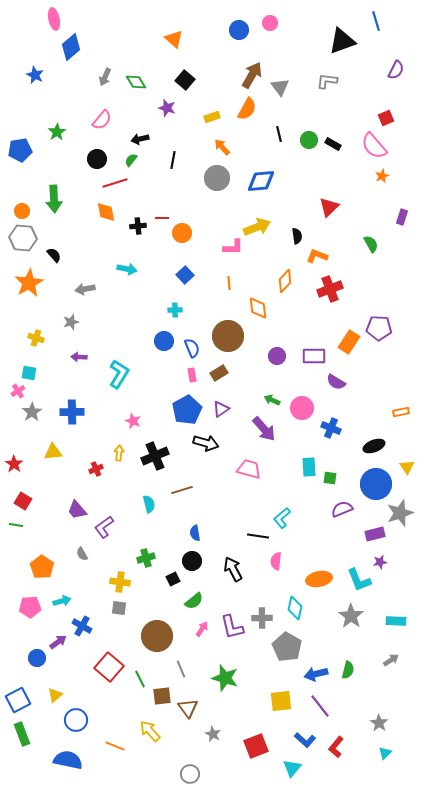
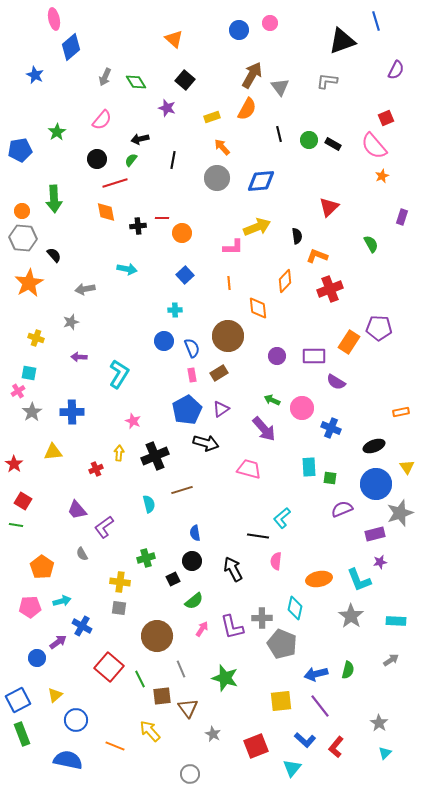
gray pentagon at (287, 647): moved 5 px left, 3 px up; rotated 8 degrees counterclockwise
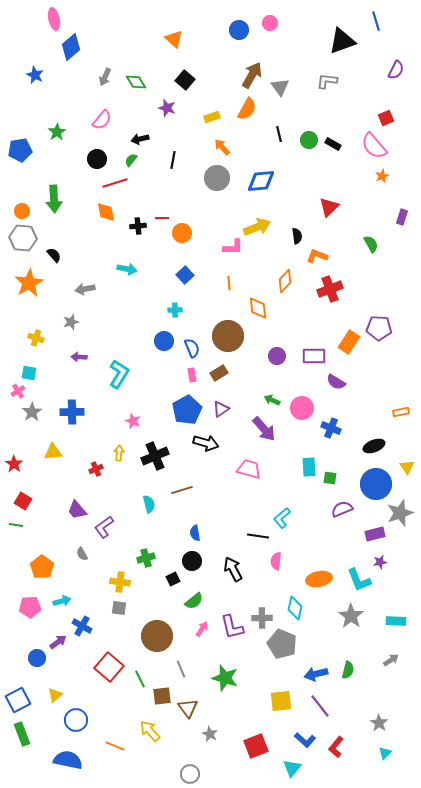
gray star at (213, 734): moved 3 px left
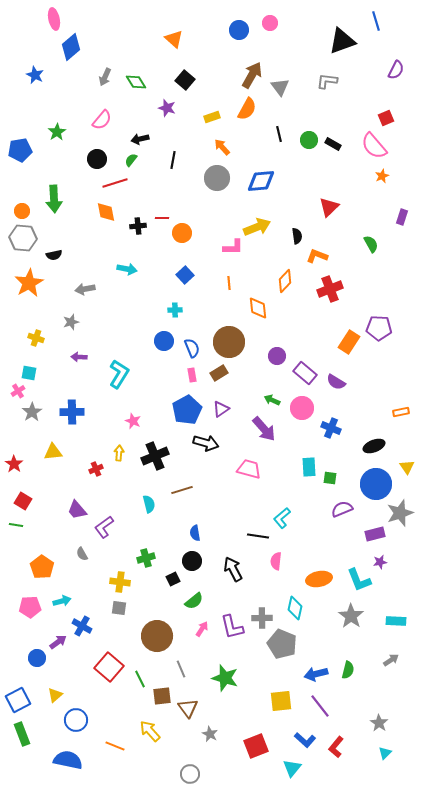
black semicircle at (54, 255): rotated 119 degrees clockwise
brown circle at (228, 336): moved 1 px right, 6 px down
purple rectangle at (314, 356): moved 9 px left, 17 px down; rotated 40 degrees clockwise
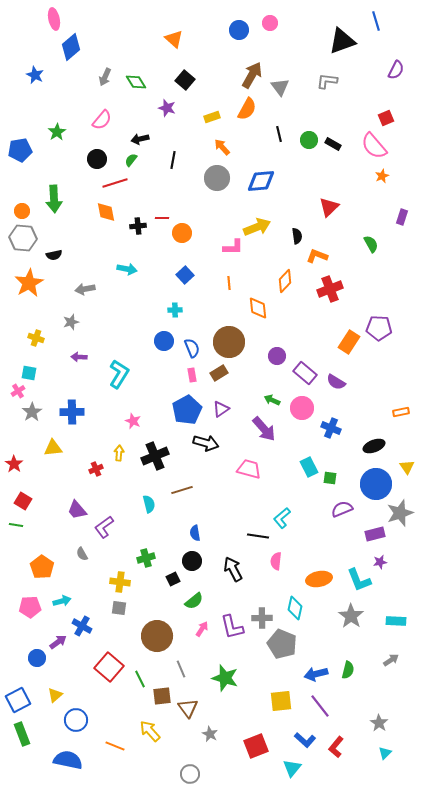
yellow triangle at (53, 452): moved 4 px up
cyan rectangle at (309, 467): rotated 24 degrees counterclockwise
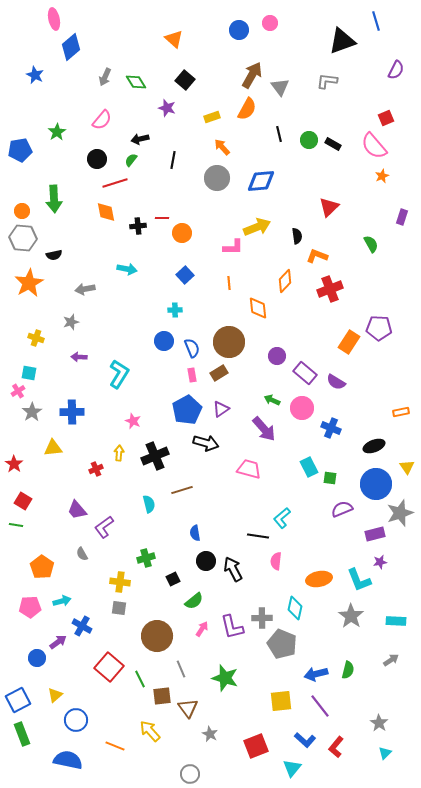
black circle at (192, 561): moved 14 px right
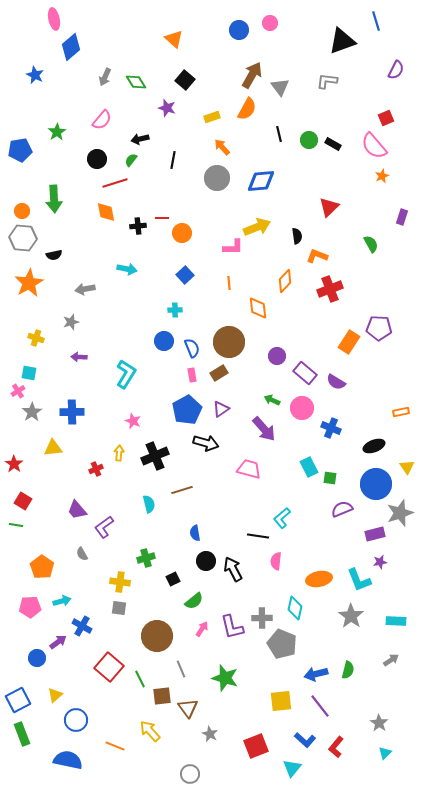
cyan L-shape at (119, 374): moved 7 px right
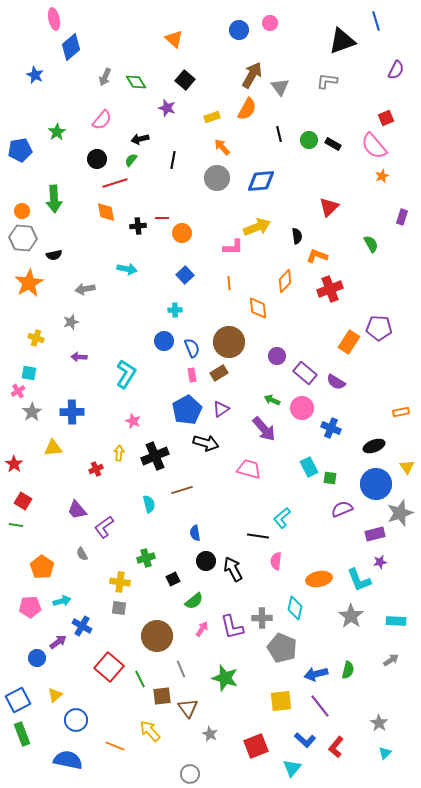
gray pentagon at (282, 644): moved 4 px down
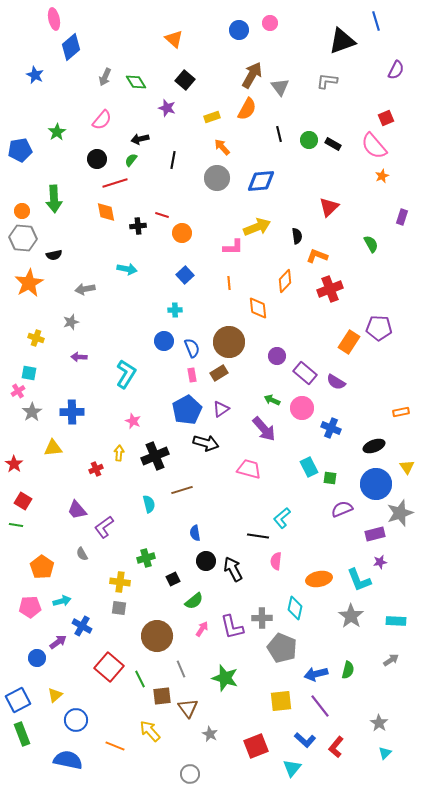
red line at (162, 218): moved 3 px up; rotated 16 degrees clockwise
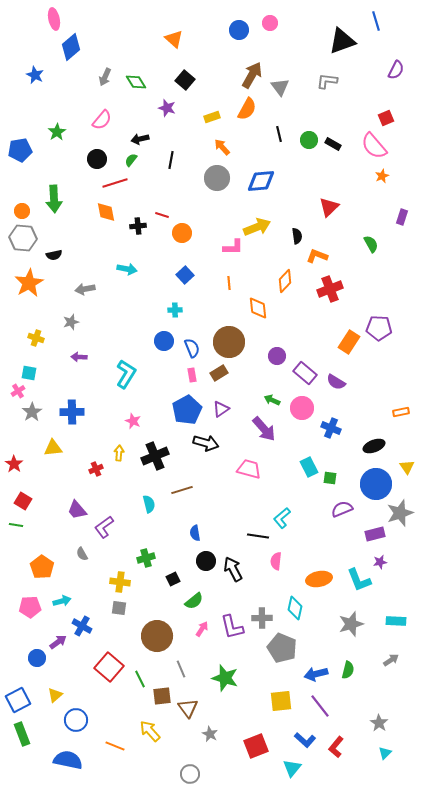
black line at (173, 160): moved 2 px left
gray star at (351, 616): moved 8 px down; rotated 20 degrees clockwise
